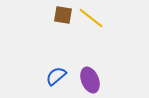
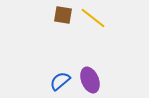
yellow line: moved 2 px right
blue semicircle: moved 4 px right, 5 px down
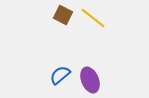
brown square: rotated 18 degrees clockwise
blue semicircle: moved 6 px up
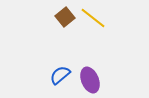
brown square: moved 2 px right, 2 px down; rotated 24 degrees clockwise
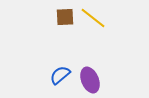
brown square: rotated 36 degrees clockwise
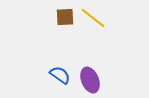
blue semicircle: rotated 75 degrees clockwise
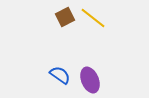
brown square: rotated 24 degrees counterclockwise
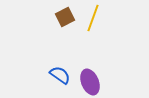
yellow line: rotated 72 degrees clockwise
purple ellipse: moved 2 px down
